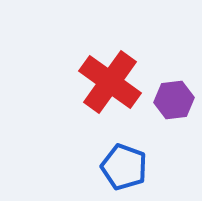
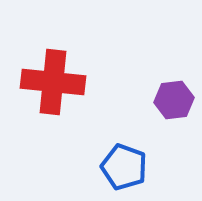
red cross: moved 57 px left; rotated 30 degrees counterclockwise
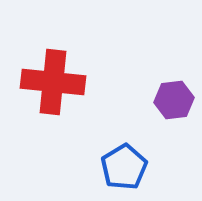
blue pentagon: rotated 21 degrees clockwise
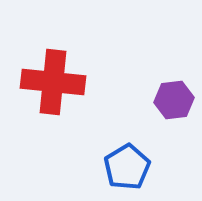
blue pentagon: moved 3 px right
